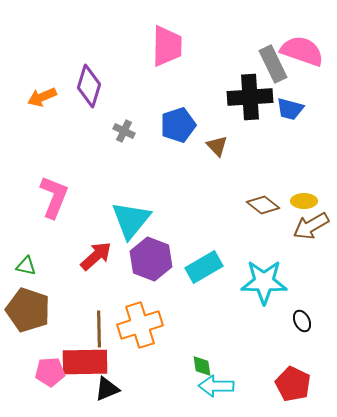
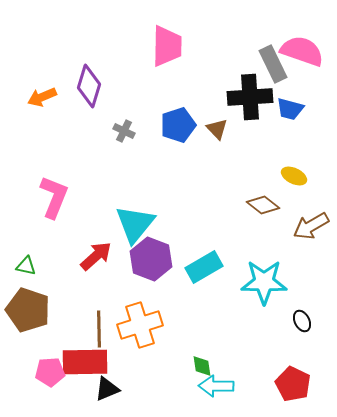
brown triangle: moved 17 px up
yellow ellipse: moved 10 px left, 25 px up; rotated 25 degrees clockwise
cyan triangle: moved 4 px right, 4 px down
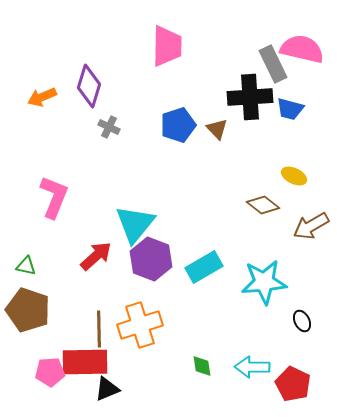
pink semicircle: moved 2 px up; rotated 6 degrees counterclockwise
gray cross: moved 15 px left, 4 px up
cyan star: rotated 6 degrees counterclockwise
cyan arrow: moved 36 px right, 19 px up
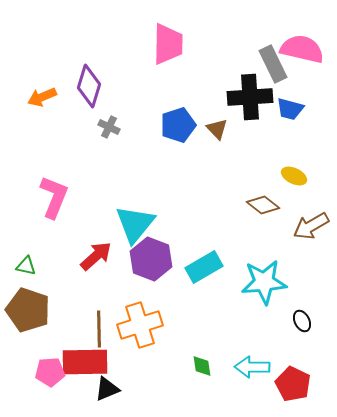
pink trapezoid: moved 1 px right, 2 px up
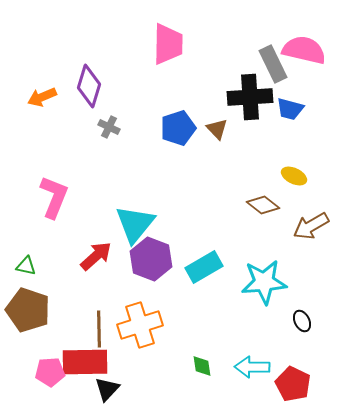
pink semicircle: moved 2 px right, 1 px down
blue pentagon: moved 3 px down
black triangle: rotated 24 degrees counterclockwise
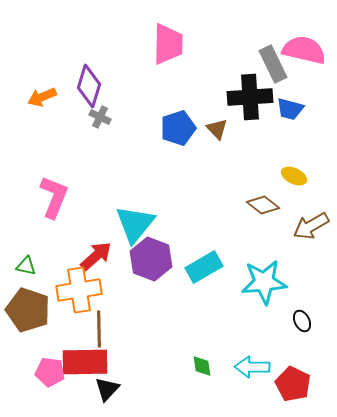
gray cross: moved 9 px left, 10 px up
orange cross: moved 61 px left, 35 px up; rotated 9 degrees clockwise
pink pentagon: rotated 12 degrees clockwise
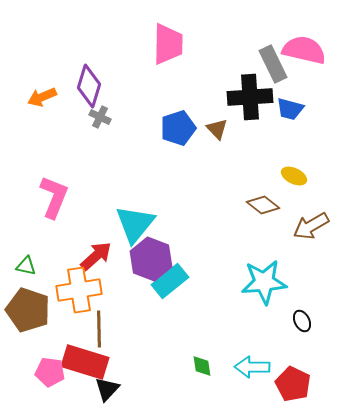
cyan rectangle: moved 34 px left, 14 px down; rotated 9 degrees counterclockwise
red rectangle: rotated 18 degrees clockwise
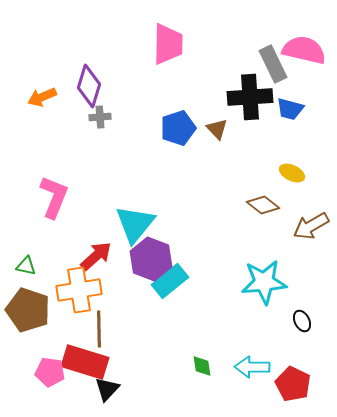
gray cross: rotated 30 degrees counterclockwise
yellow ellipse: moved 2 px left, 3 px up
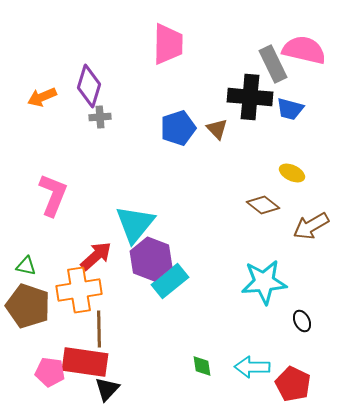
black cross: rotated 9 degrees clockwise
pink L-shape: moved 1 px left, 2 px up
brown pentagon: moved 4 px up
red rectangle: rotated 9 degrees counterclockwise
